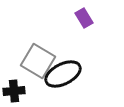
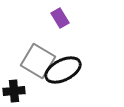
purple rectangle: moved 24 px left
black ellipse: moved 4 px up
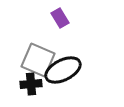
gray square: moved 1 px up; rotated 8 degrees counterclockwise
black cross: moved 17 px right, 7 px up
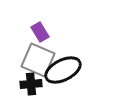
purple rectangle: moved 20 px left, 14 px down
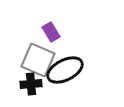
purple rectangle: moved 11 px right
black ellipse: moved 2 px right
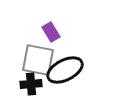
gray square: rotated 12 degrees counterclockwise
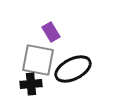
black ellipse: moved 8 px right, 1 px up
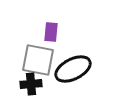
purple rectangle: rotated 36 degrees clockwise
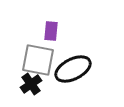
purple rectangle: moved 1 px up
black cross: rotated 30 degrees counterclockwise
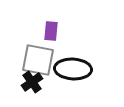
black ellipse: rotated 30 degrees clockwise
black cross: moved 1 px right, 2 px up
